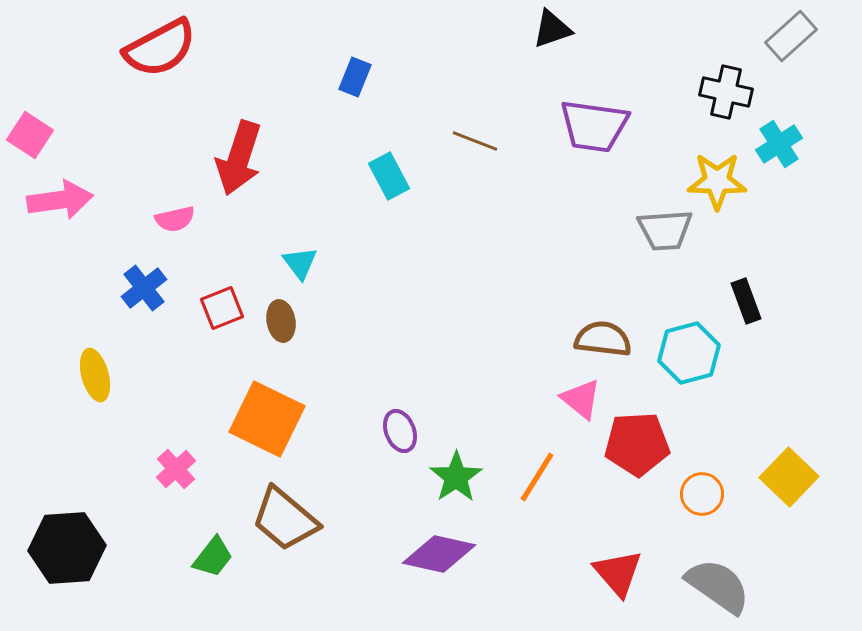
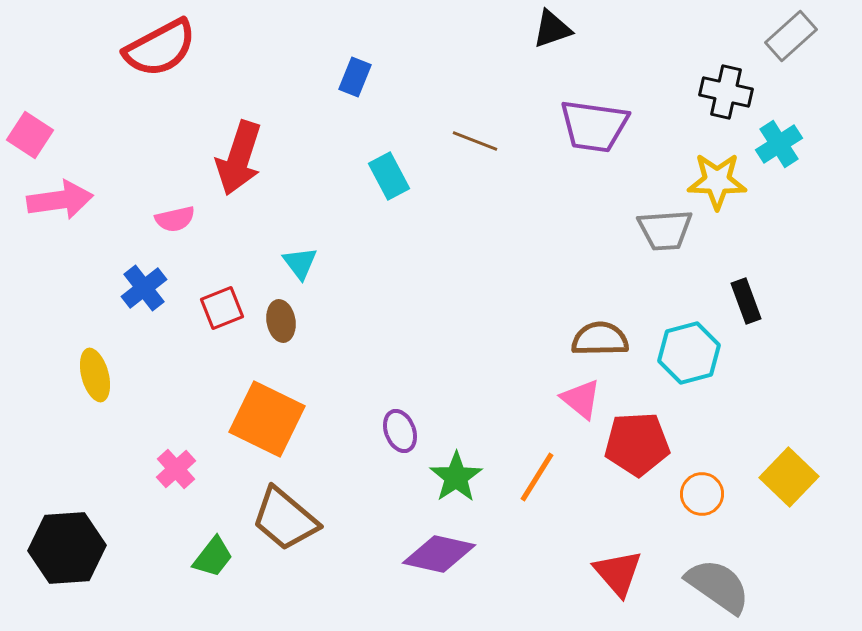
brown semicircle: moved 3 px left; rotated 8 degrees counterclockwise
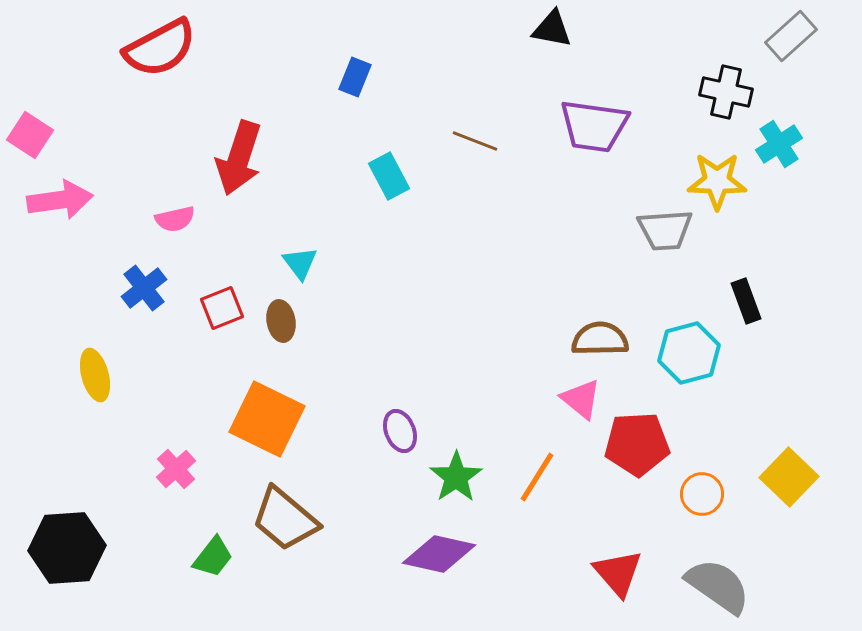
black triangle: rotated 30 degrees clockwise
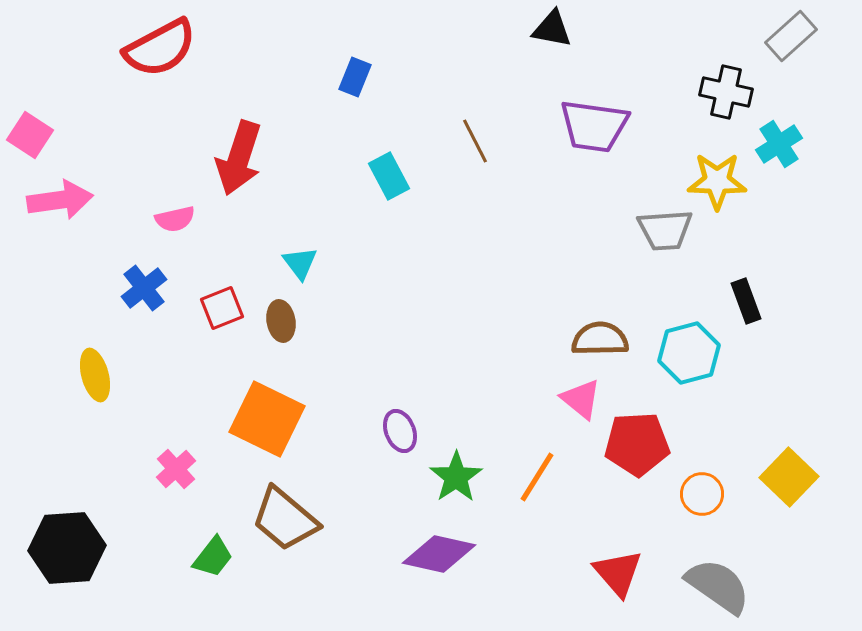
brown line: rotated 42 degrees clockwise
